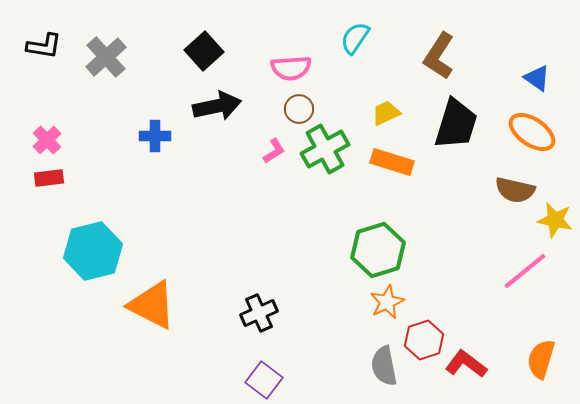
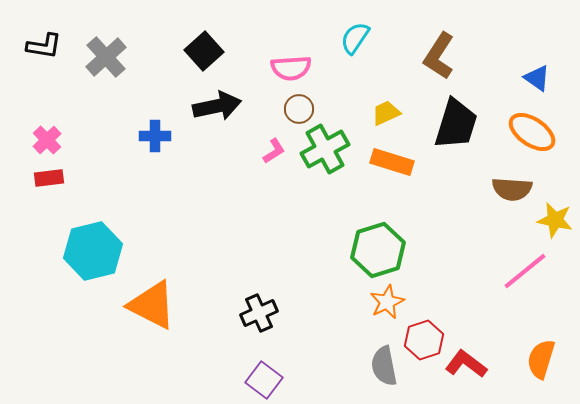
brown semicircle: moved 3 px left, 1 px up; rotated 9 degrees counterclockwise
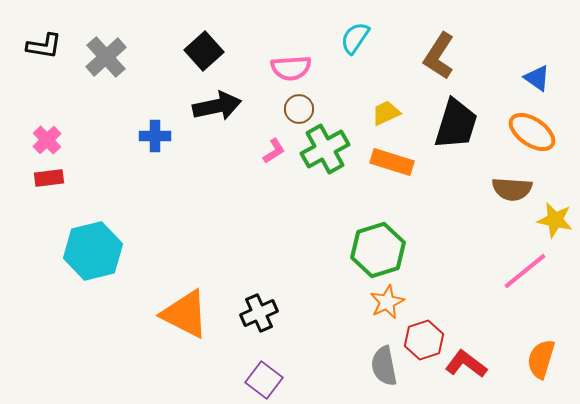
orange triangle: moved 33 px right, 9 px down
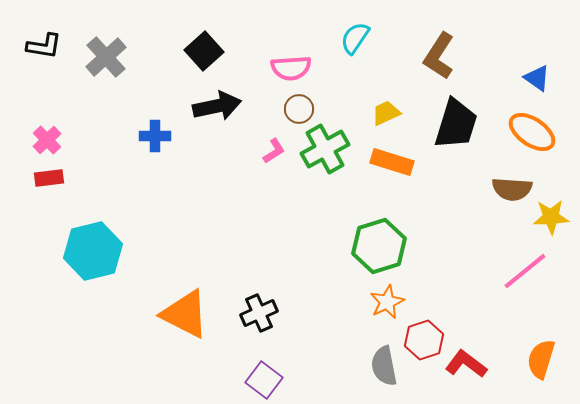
yellow star: moved 4 px left, 3 px up; rotated 15 degrees counterclockwise
green hexagon: moved 1 px right, 4 px up
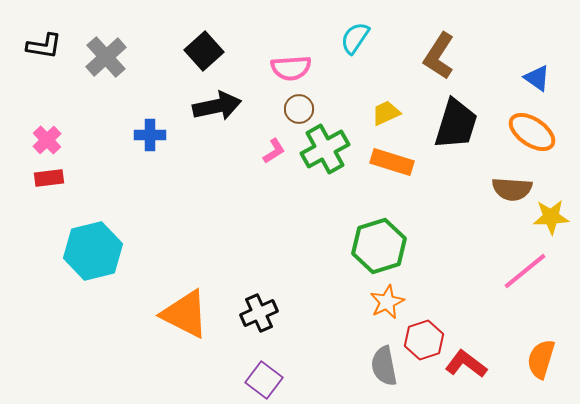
blue cross: moved 5 px left, 1 px up
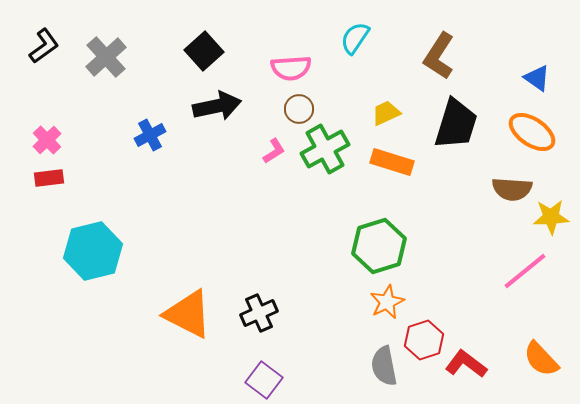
black L-shape: rotated 45 degrees counterclockwise
blue cross: rotated 28 degrees counterclockwise
orange triangle: moved 3 px right
orange semicircle: rotated 60 degrees counterclockwise
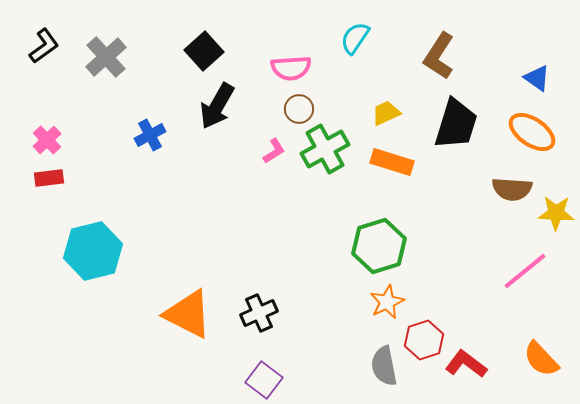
black arrow: rotated 132 degrees clockwise
yellow star: moved 5 px right, 4 px up; rotated 6 degrees clockwise
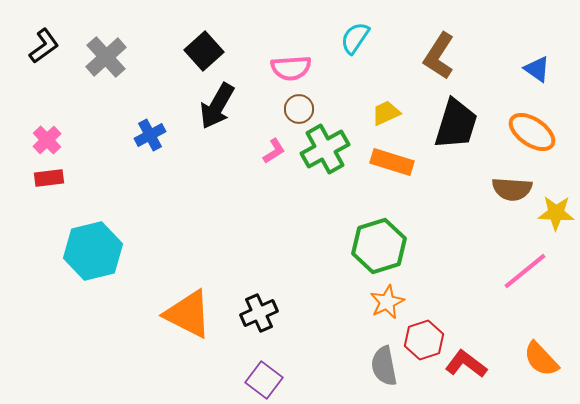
blue triangle: moved 9 px up
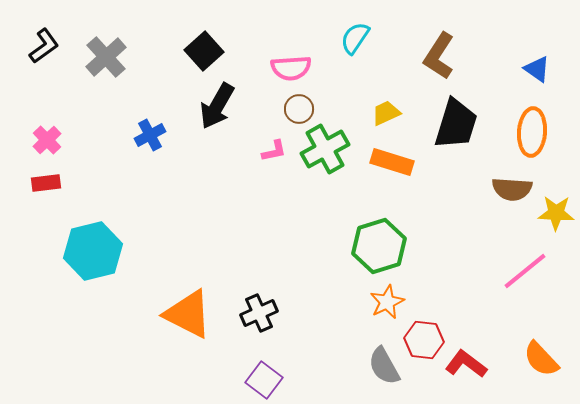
orange ellipse: rotated 60 degrees clockwise
pink L-shape: rotated 20 degrees clockwise
red rectangle: moved 3 px left, 5 px down
red hexagon: rotated 24 degrees clockwise
gray semicircle: rotated 18 degrees counterclockwise
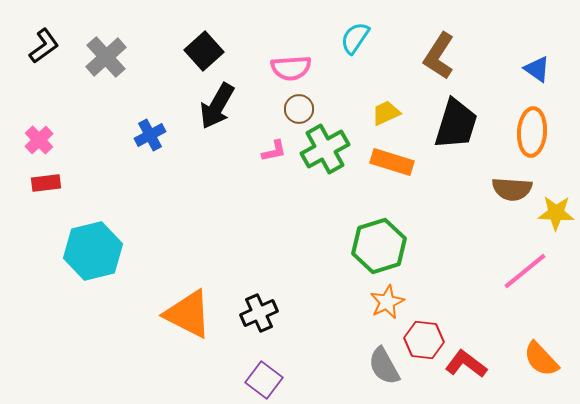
pink cross: moved 8 px left
